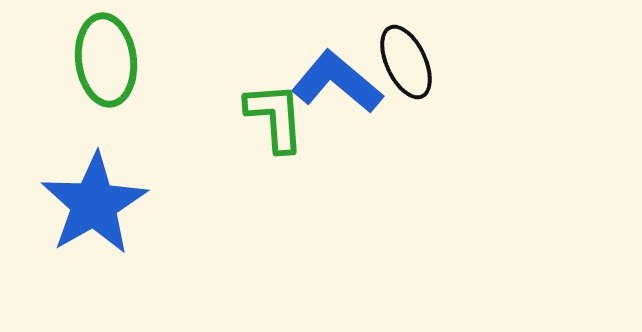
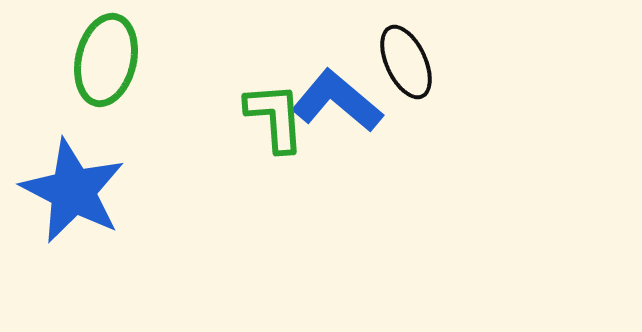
green ellipse: rotated 20 degrees clockwise
blue L-shape: moved 19 px down
blue star: moved 21 px left, 13 px up; rotated 15 degrees counterclockwise
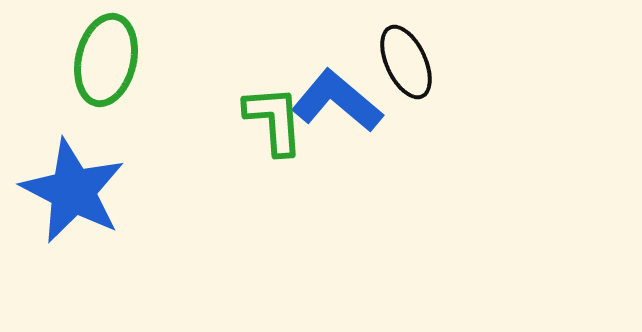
green L-shape: moved 1 px left, 3 px down
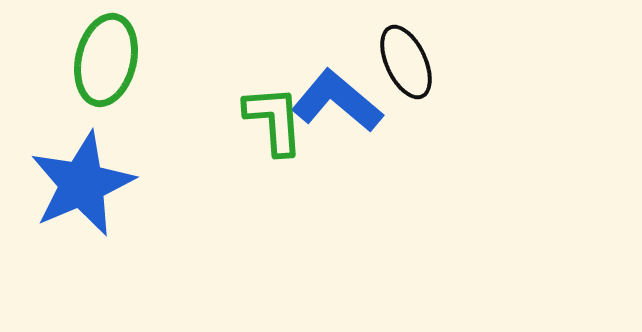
blue star: moved 9 px right, 7 px up; rotated 22 degrees clockwise
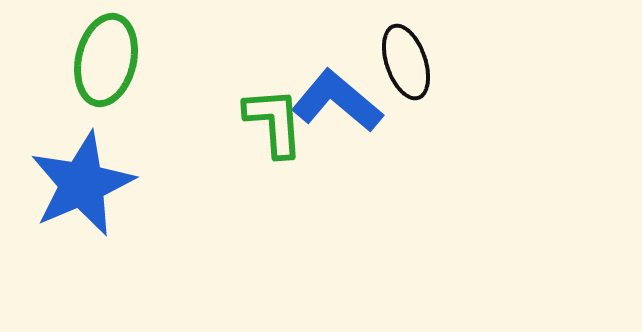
black ellipse: rotated 6 degrees clockwise
green L-shape: moved 2 px down
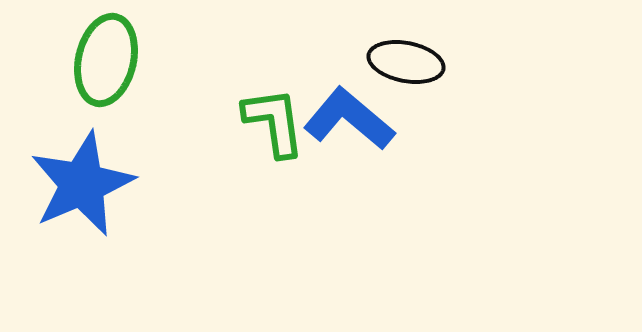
black ellipse: rotated 60 degrees counterclockwise
blue L-shape: moved 12 px right, 18 px down
green L-shape: rotated 4 degrees counterclockwise
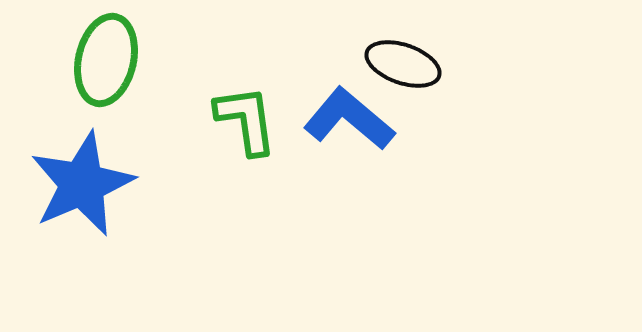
black ellipse: moved 3 px left, 2 px down; rotated 8 degrees clockwise
green L-shape: moved 28 px left, 2 px up
